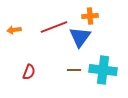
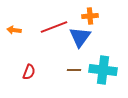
orange arrow: rotated 16 degrees clockwise
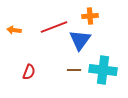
blue triangle: moved 3 px down
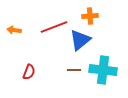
blue triangle: rotated 15 degrees clockwise
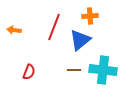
red line: rotated 48 degrees counterclockwise
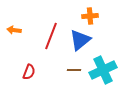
red line: moved 3 px left, 9 px down
cyan cross: rotated 32 degrees counterclockwise
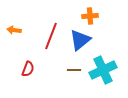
red semicircle: moved 1 px left, 3 px up
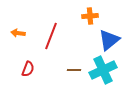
orange arrow: moved 4 px right, 3 px down
blue triangle: moved 29 px right
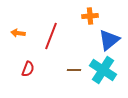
cyan cross: rotated 32 degrees counterclockwise
